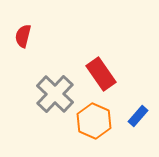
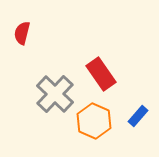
red semicircle: moved 1 px left, 3 px up
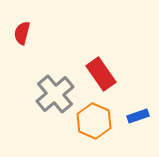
gray cross: rotated 6 degrees clockwise
blue rectangle: rotated 30 degrees clockwise
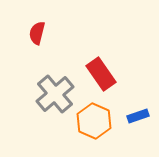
red semicircle: moved 15 px right
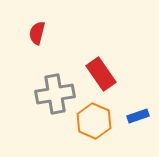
gray cross: rotated 30 degrees clockwise
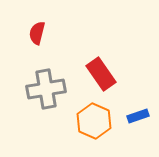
gray cross: moved 9 px left, 5 px up
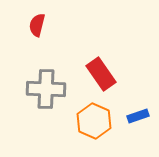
red semicircle: moved 8 px up
gray cross: rotated 12 degrees clockwise
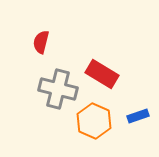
red semicircle: moved 4 px right, 17 px down
red rectangle: moved 1 px right; rotated 24 degrees counterclockwise
gray cross: moved 12 px right; rotated 12 degrees clockwise
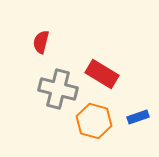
blue rectangle: moved 1 px down
orange hexagon: rotated 8 degrees counterclockwise
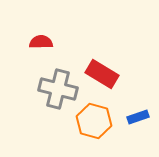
red semicircle: rotated 75 degrees clockwise
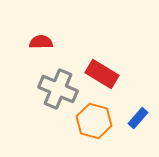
gray cross: rotated 9 degrees clockwise
blue rectangle: moved 1 px down; rotated 30 degrees counterclockwise
